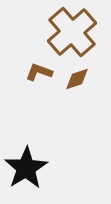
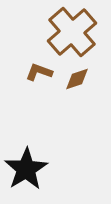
black star: moved 1 px down
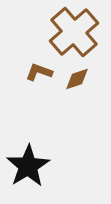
brown cross: moved 2 px right
black star: moved 2 px right, 3 px up
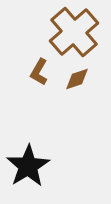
brown L-shape: rotated 80 degrees counterclockwise
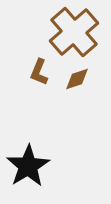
brown L-shape: rotated 8 degrees counterclockwise
